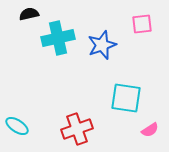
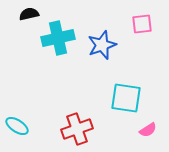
pink semicircle: moved 2 px left
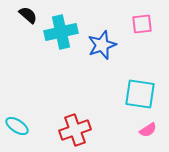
black semicircle: moved 1 px left, 1 px down; rotated 54 degrees clockwise
cyan cross: moved 3 px right, 6 px up
cyan square: moved 14 px right, 4 px up
red cross: moved 2 px left, 1 px down
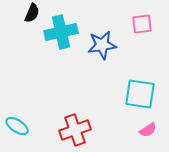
black semicircle: moved 4 px right, 2 px up; rotated 72 degrees clockwise
blue star: rotated 12 degrees clockwise
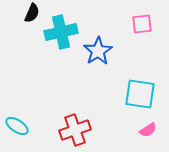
blue star: moved 4 px left, 6 px down; rotated 24 degrees counterclockwise
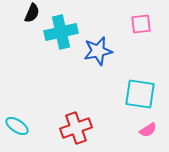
pink square: moved 1 px left
blue star: rotated 20 degrees clockwise
red cross: moved 1 px right, 2 px up
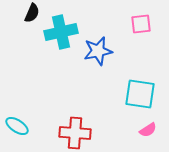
red cross: moved 1 px left, 5 px down; rotated 24 degrees clockwise
